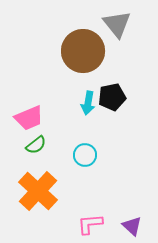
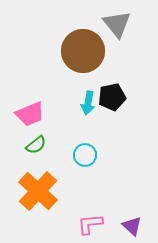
pink trapezoid: moved 1 px right, 4 px up
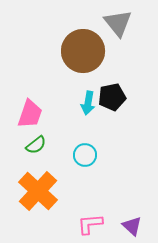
gray triangle: moved 1 px right, 1 px up
pink trapezoid: rotated 48 degrees counterclockwise
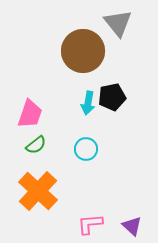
cyan circle: moved 1 px right, 6 px up
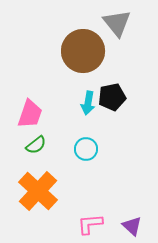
gray triangle: moved 1 px left
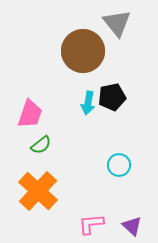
green semicircle: moved 5 px right
cyan circle: moved 33 px right, 16 px down
pink L-shape: moved 1 px right
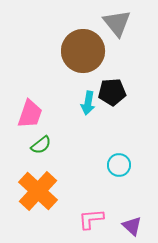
black pentagon: moved 5 px up; rotated 8 degrees clockwise
pink L-shape: moved 5 px up
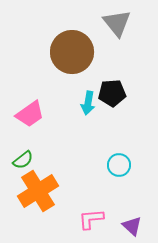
brown circle: moved 11 px left, 1 px down
black pentagon: moved 1 px down
pink trapezoid: rotated 36 degrees clockwise
green semicircle: moved 18 px left, 15 px down
orange cross: rotated 15 degrees clockwise
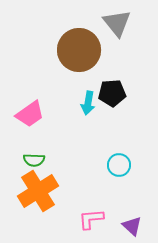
brown circle: moved 7 px right, 2 px up
green semicircle: moved 11 px right; rotated 40 degrees clockwise
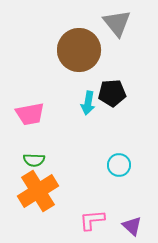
pink trapezoid: rotated 24 degrees clockwise
pink L-shape: moved 1 px right, 1 px down
